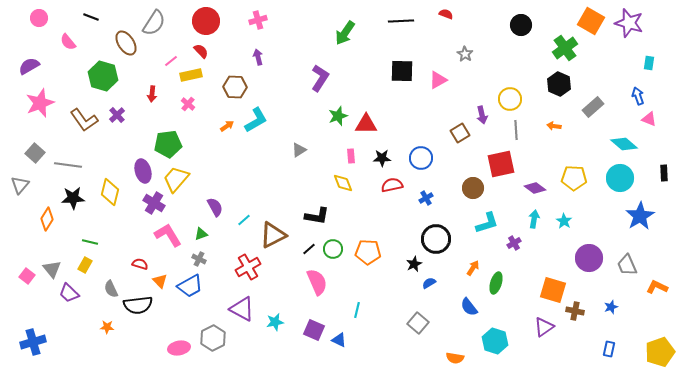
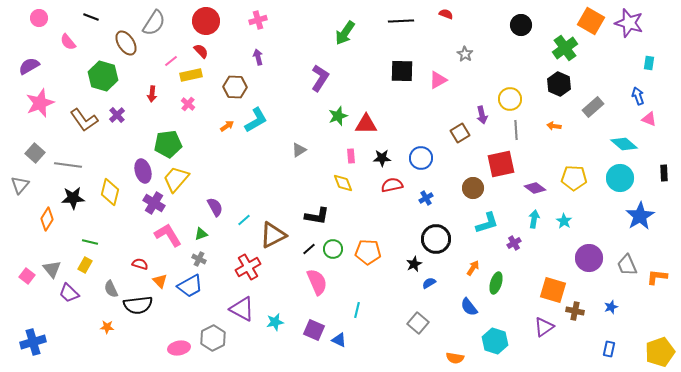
orange L-shape at (657, 287): moved 10 px up; rotated 20 degrees counterclockwise
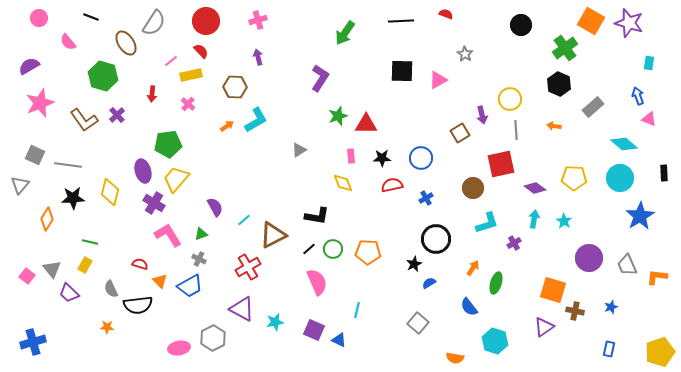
gray square at (35, 153): moved 2 px down; rotated 18 degrees counterclockwise
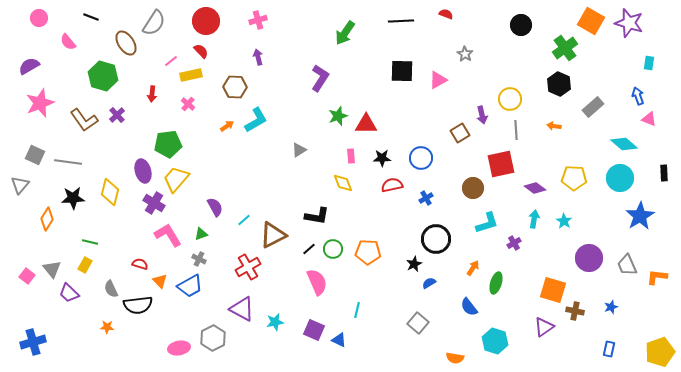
gray line at (68, 165): moved 3 px up
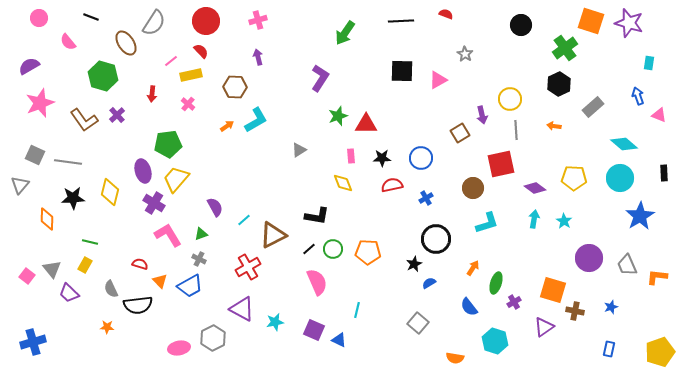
orange square at (591, 21): rotated 12 degrees counterclockwise
black hexagon at (559, 84): rotated 10 degrees clockwise
pink triangle at (649, 119): moved 10 px right, 4 px up
orange diamond at (47, 219): rotated 30 degrees counterclockwise
purple cross at (514, 243): moved 59 px down
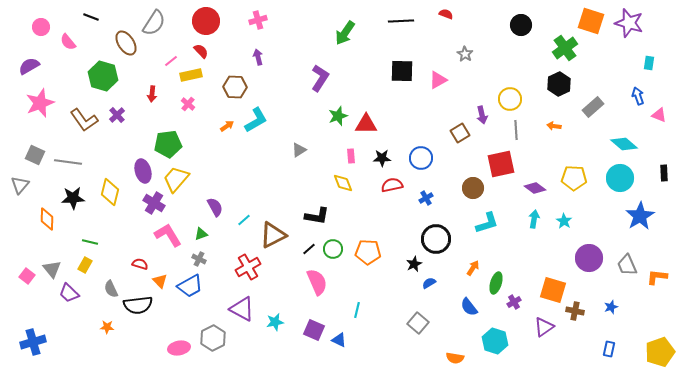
pink circle at (39, 18): moved 2 px right, 9 px down
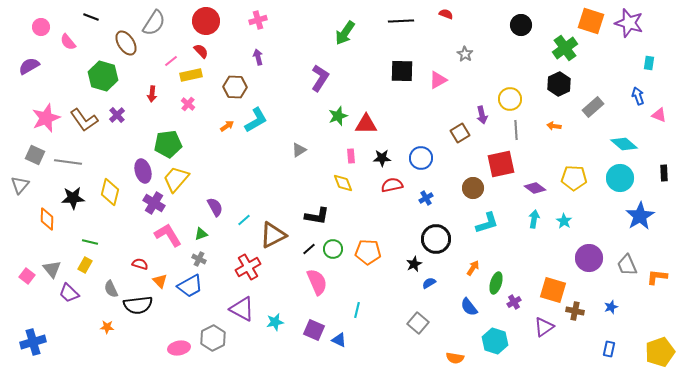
pink star at (40, 103): moved 6 px right, 15 px down
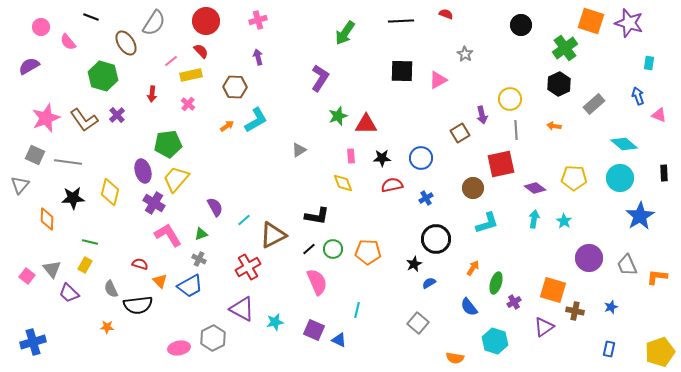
gray rectangle at (593, 107): moved 1 px right, 3 px up
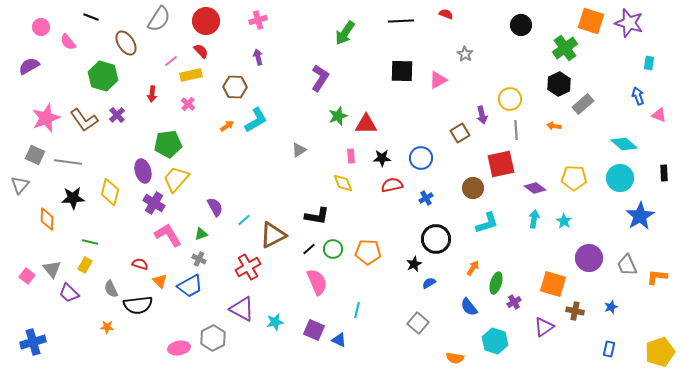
gray semicircle at (154, 23): moved 5 px right, 4 px up
gray rectangle at (594, 104): moved 11 px left
orange square at (553, 290): moved 6 px up
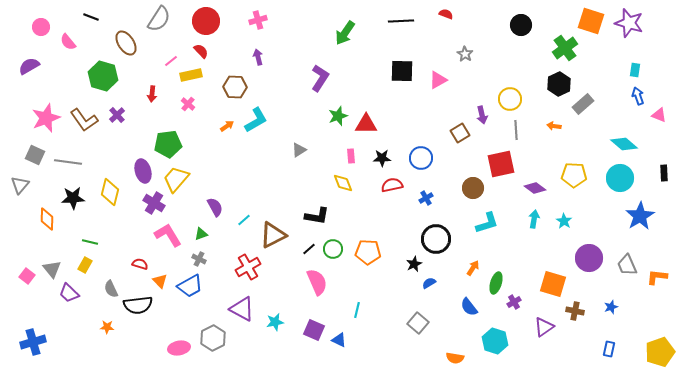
cyan rectangle at (649, 63): moved 14 px left, 7 px down
yellow pentagon at (574, 178): moved 3 px up
